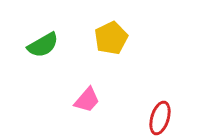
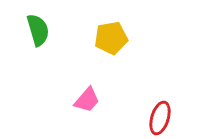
yellow pentagon: rotated 16 degrees clockwise
green semicircle: moved 5 px left, 15 px up; rotated 76 degrees counterclockwise
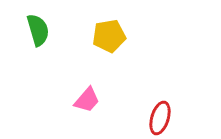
yellow pentagon: moved 2 px left, 2 px up
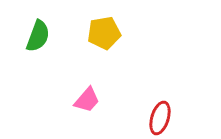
green semicircle: moved 6 px down; rotated 36 degrees clockwise
yellow pentagon: moved 5 px left, 3 px up
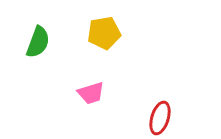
green semicircle: moved 6 px down
pink trapezoid: moved 4 px right, 7 px up; rotated 32 degrees clockwise
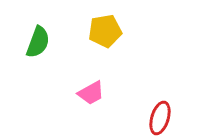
yellow pentagon: moved 1 px right, 2 px up
pink trapezoid: rotated 12 degrees counterclockwise
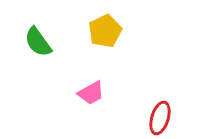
yellow pentagon: rotated 16 degrees counterclockwise
green semicircle: rotated 124 degrees clockwise
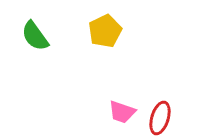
green semicircle: moved 3 px left, 6 px up
pink trapezoid: moved 31 px right, 19 px down; rotated 48 degrees clockwise
